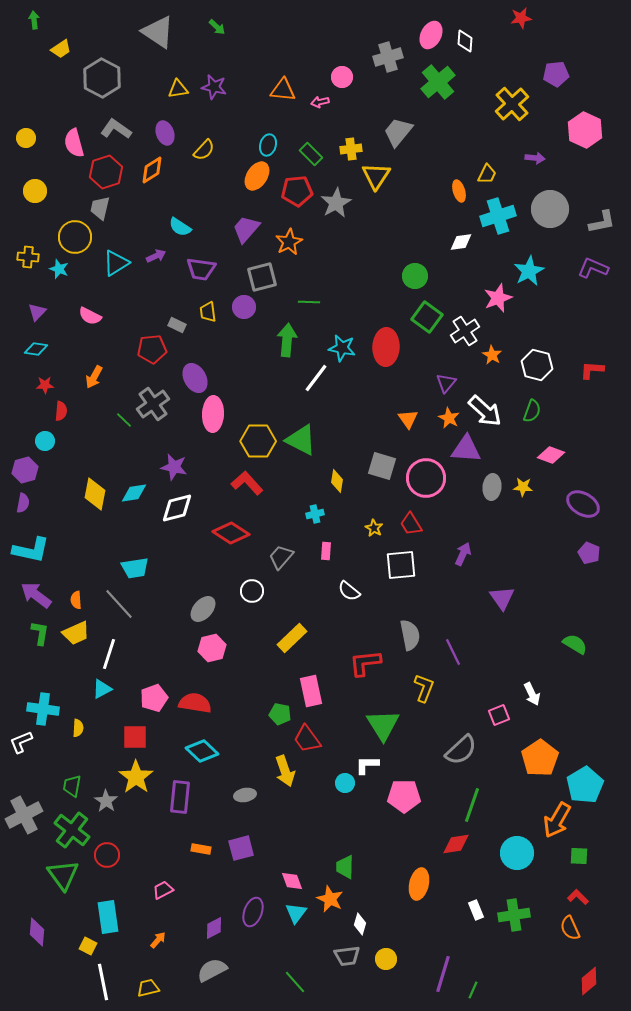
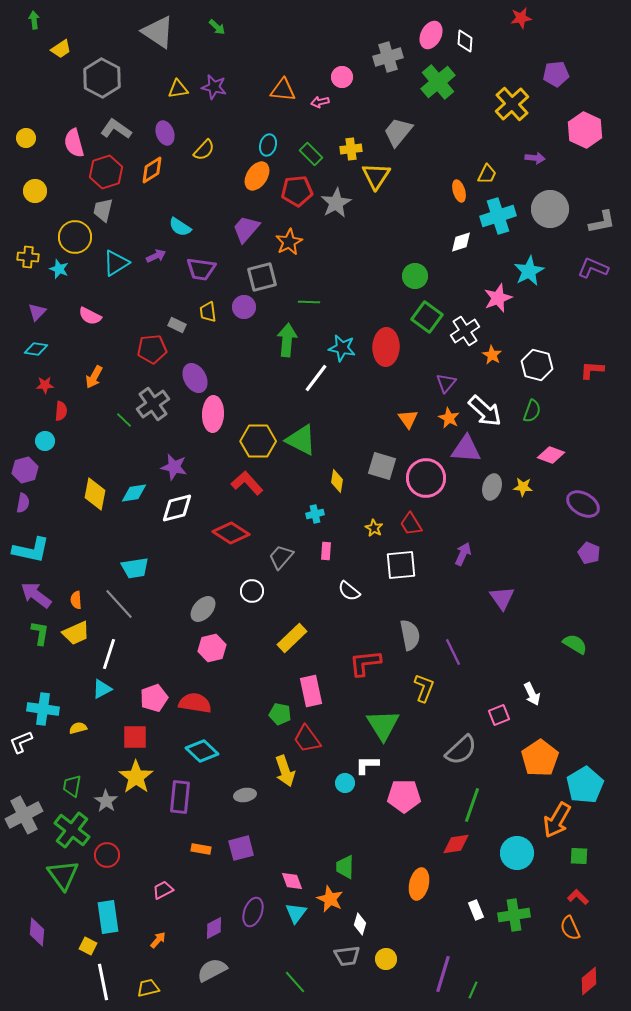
gray trapezoid at (100, 208): moved 3 px right, 2 px down
white diamond at (461, 242): rotated 10 degrees counterclockwise
gray ellipse at (492, 487): rotated 10 degrees clockwise
yellow semicircle at (78, 728): rotated 108 degrees counterclockwise
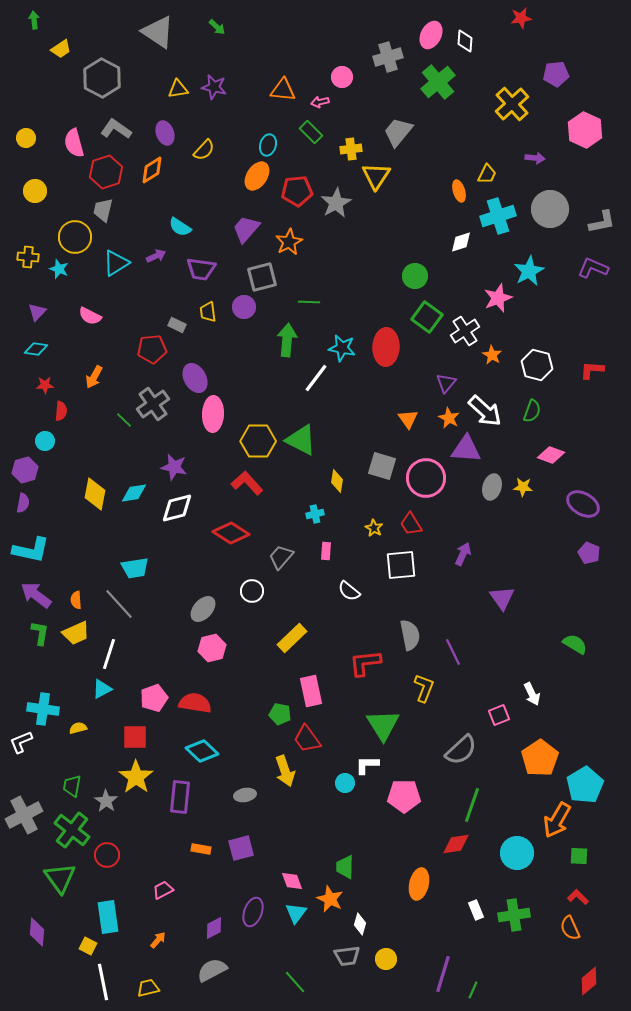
green rectangle at (311, 154): moved 22 px up
green triangle at (63, 875): moved 3 px left, 3 px down
